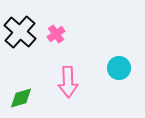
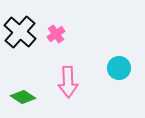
green diamond: moved 2 px right, 1 px up; rotated 50 degrees clockwise
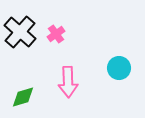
green diamond: rotated 50 degrees counterclockwise
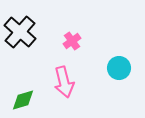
pink cross: moved 16 px right, 7 px down
pink arrow: moved 4 px left; rotated 12 degrees counterclockwise
green diamond: moved 3 px down
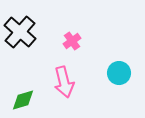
cyan circle: moved 5 px down
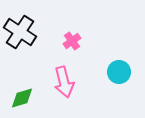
black cross: rotated 8 degrees counterclockwise
cyan circle: moved 1 px up
green diamond: moved 1 px left, 2 px up
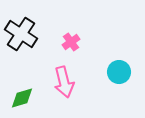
black cross: moved 1 px right, 2 px down
pink cross: moved 1 px left, 1 px down
